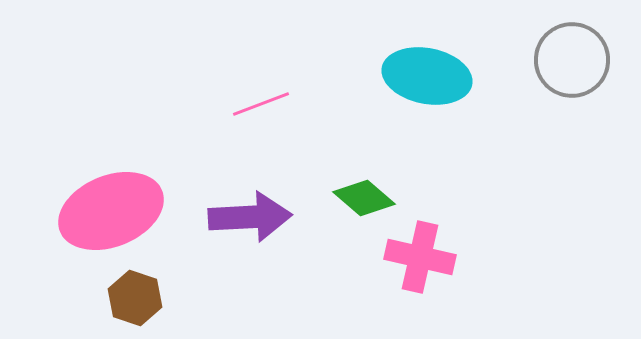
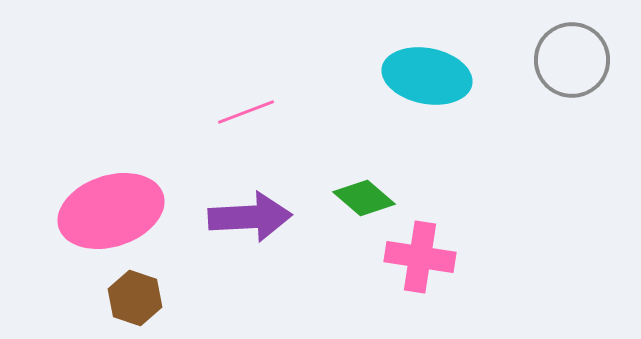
pink line: moved 15 px left, 8 px down
pink ellipse: rotated 4 degrees clockwise
pink cross: rotated 4 degrees counterclockwise
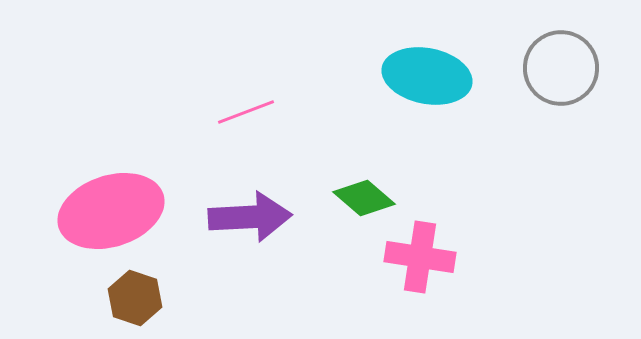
gray circle: moved 11 px left, 8 px down
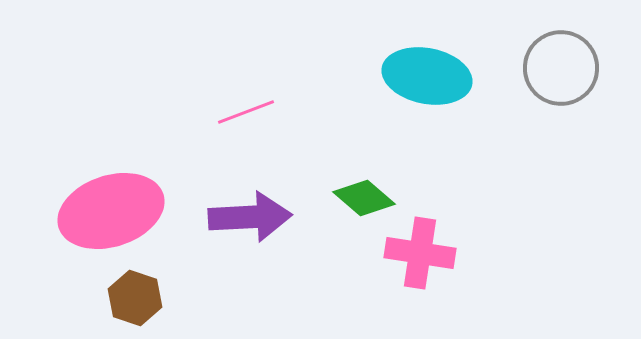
pink cross: moved 4 px up
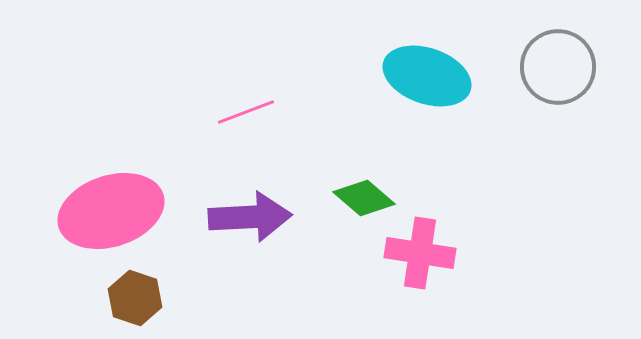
gray circle: moved 3 px left, 1 px up
cyan ellipse: rotated 8 degrees clockwise
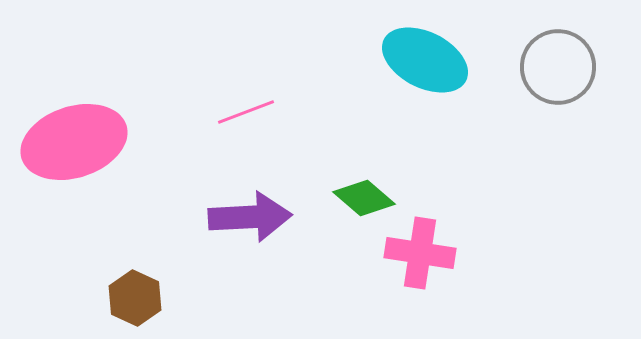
cyan ellipse: moved 2 px left, 16 px up; rotated 8 degrees clockwise
pink ellipse: moved 37 px left, 69 px up
brown hexagon: rotated 6 degrees clockwise
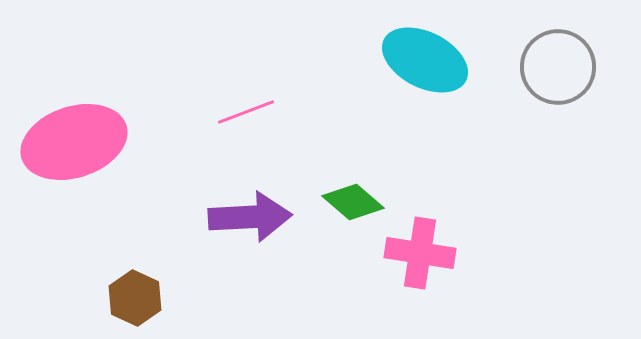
green diamond: moved 11 px left, 4 px down
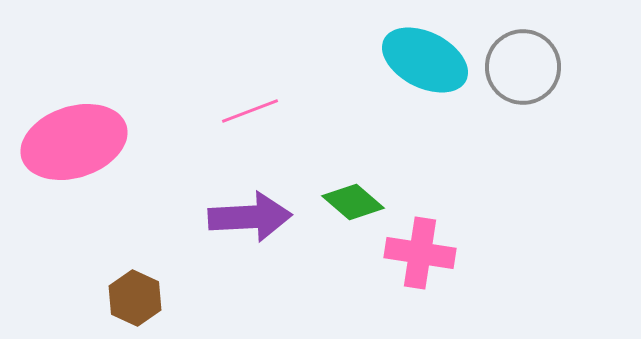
gray circle: moved 35 px left
pink line: moved 4 px right, 1 px up
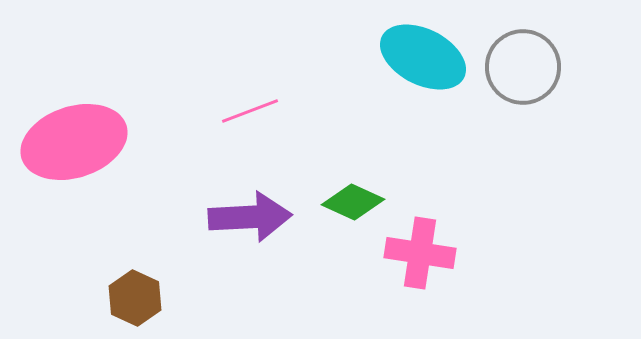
cyan ellipse: moved 2 px left, 3 px up
green diamond: rotated 16 degrees counterclockwise
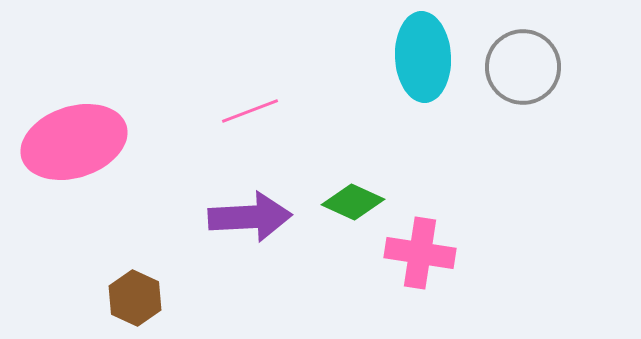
cyan ellipse: rotated 60 degrees clockwise
